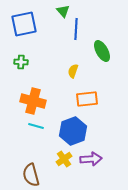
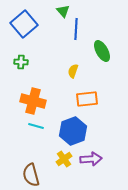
blue square: rotated 28 degrees counterclockwise
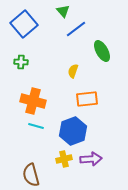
blue line: rotated 50 degrees clockwise
yellow cross: rotated 21 degrees clockwise
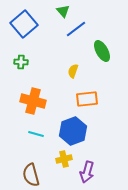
cyan line: moved 8 px down
purple arrow: moved 4 px left, 13 px down; rotated 110 degrees clockwise
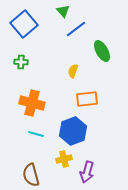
orange cross: moved 1 px left, 2 px down
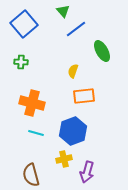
orange rectangle: moved 3 px left, 3 px up
cyan line: moved 1 px up
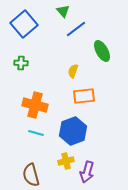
green cross: moved 1 px down
orange cross: moved 3 px right, 2 px down
yellow cross: moved 2 px right, 2 px down
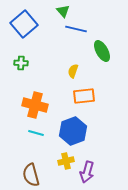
blue line: rotated 50 degrees clockwise
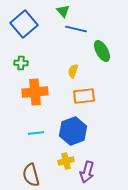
orange cross: moved 13 px up; rotated 20 degrees counterclockwise
cyan line: rotated 21 degrees counterclockwise
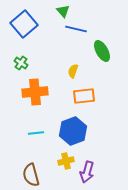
green cross: rotated 32 degrees clockwise
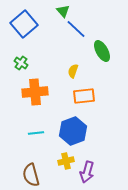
blue line: rotated 30 degrees clockwise
